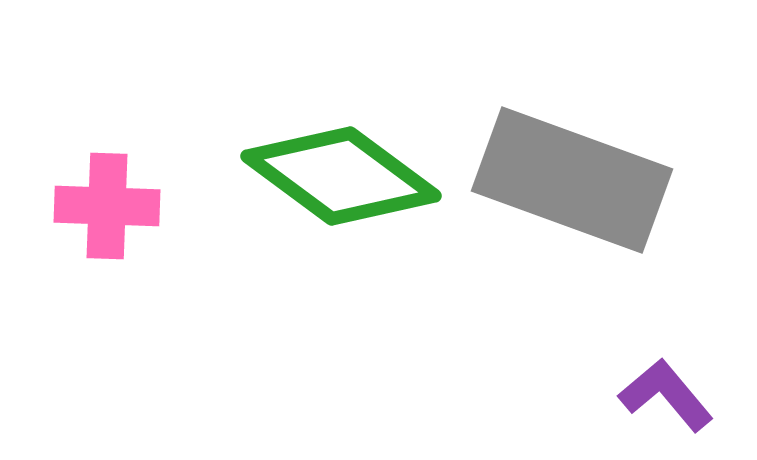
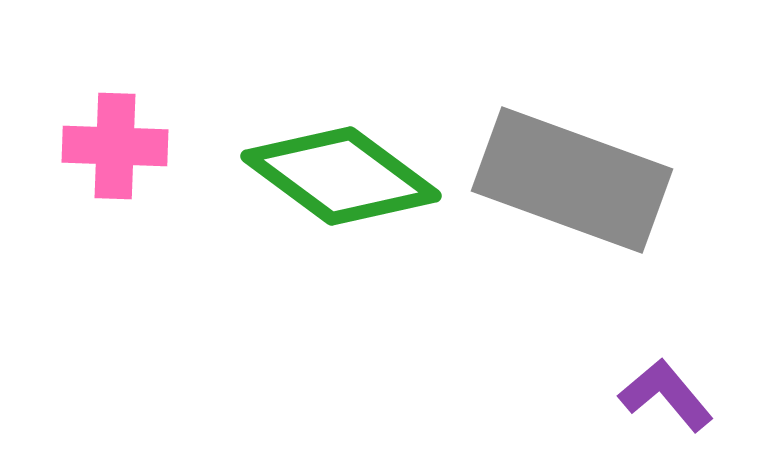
pink cross: moved 8 px right, 60 px up
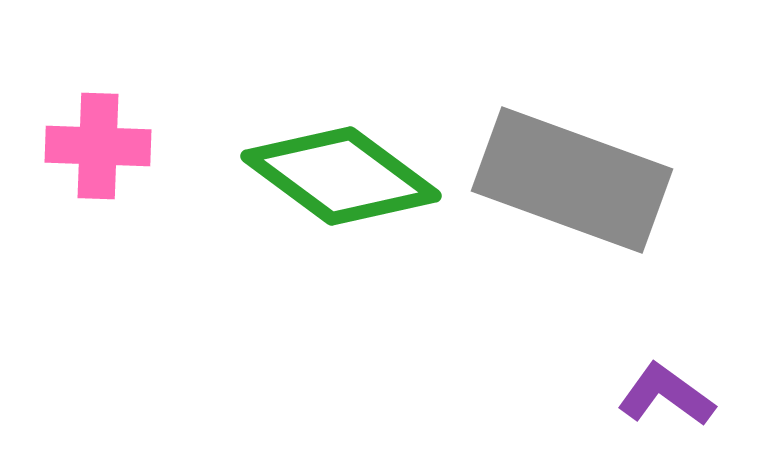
pink cross: moved 17 px left
purple L-shape: rotated 14 degrees counterclockwise
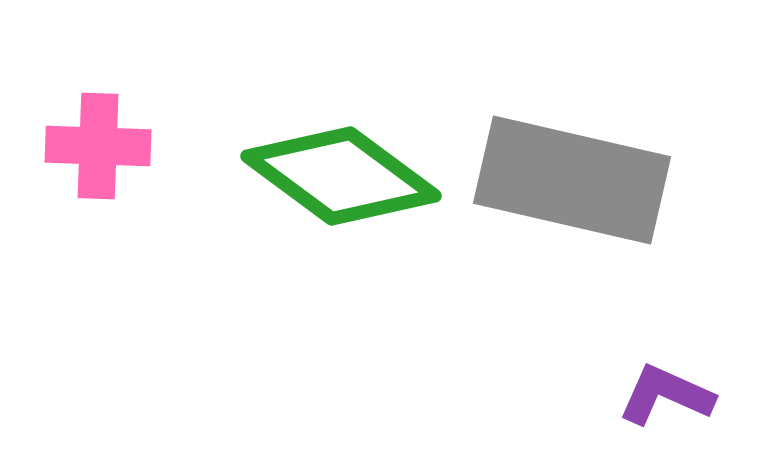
gray rectangle: rotated 7 degrees counterclockwise
purple L-shape: rotated 12 degrees counterclockwise
